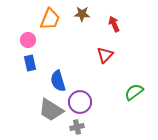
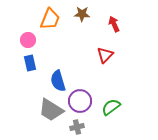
green semicircle: moved 23 px left, 15 px down
purple circle: moved 1 px up
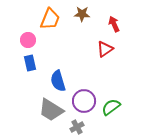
red triangle: moved 6 px up; rotated 12 degrees clockwise
purple circle: moved 4 px right
gray cross: rotated 16 degrees counterclockwise
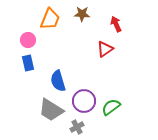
red arrow: moved 2 px right
blue rectangle: moved 2 px left
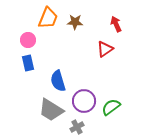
brown star: moved 7 px left, 8 px down
orange trapezoid: moved 2 px left, 1 px up
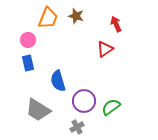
brown star: moved 1 px right, 6 px up; rotated 14 degrees clockwise
gray trapezoid: moved 13 px left
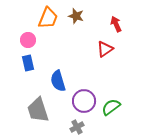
gray trapezoid: rotated 40 degrees clockwise
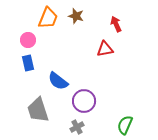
red triangle: rotated 24 degrees clockwise
blue semicircle: rotated 35 degrees counterclockwise
green semicircle: moved 14 px right, 18 px down; rotated 30 degrees counterclockwise
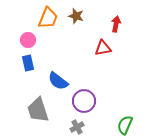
red arrow: rotated 35 degrees clockwise
red triangle: moved 2 px left, 1 px up
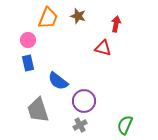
brown star: moved 2 px right
red triangle: rotated 24 degrees clockwise
gray cross: moved 3 px right, 2 px up
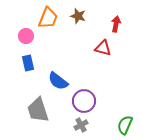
pink circle: moved 2 px left, 4 px up
gray cross: moved 1 px right
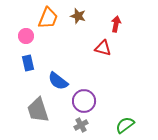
green semicircle: rotated 30 degrees clockwise
